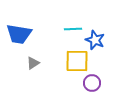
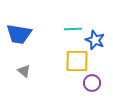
gray triangle: moved 9 px left, 8 px down; rotated 48 degrees counterclockwise
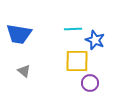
purple circle: moved 2 px left
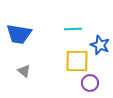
blue star: moved 5 px right, 5 px down
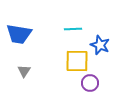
gray triangle: rotated 24 degrees clockwise
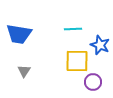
purple circle: moved 3 px right, 1 px up
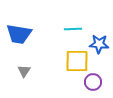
blue star: moved 1 px left, 1 px up; rotated 18 degrees counterclockwise
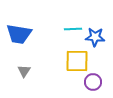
blue star: moved 4 px left, 7 px up
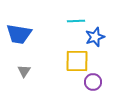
cyan line: moved 3 px right, 8 px up
blue star: rotated 24 degrees counterclockwise
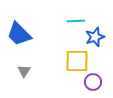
blue trapezoid: rotated 36 degrees clockwise
